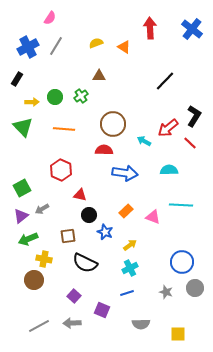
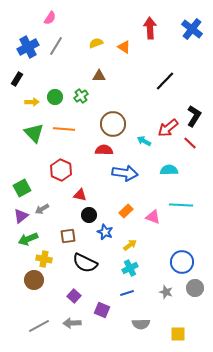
green triangle at (23, 127): moved 11 px right, 6 px down
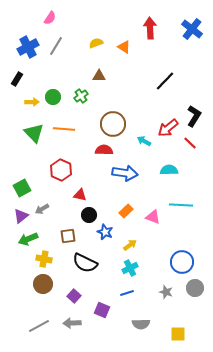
green circle at (55, 97): moved 2 px left
brown circle at (34, 280): moved 9 px right, 4 px down
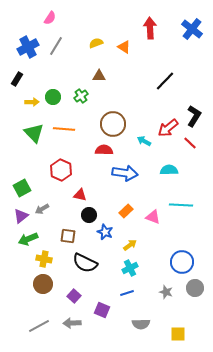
brown square at (68, 236): rotated 14 degrees clockwise
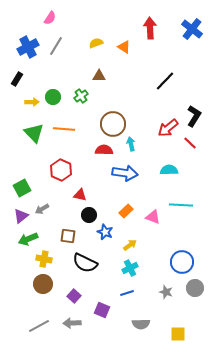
cyan arrow at (144, 141): moved 13 px left, 3 px down; rotated 48 degrees clockwise
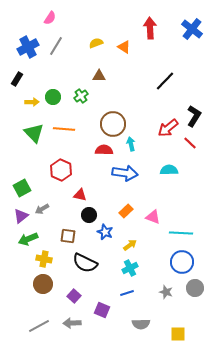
cyan line at (181, 205): moved 28 px down
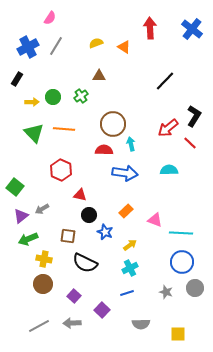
green square at (22, 188): moved 7 px left, 1 px up; rotated 24 degrees counterclockwise
pink triangle at (153, 217): moved 2 px right, 3 px down
purple square at (102, 310): rotated 21 degrees clockwise
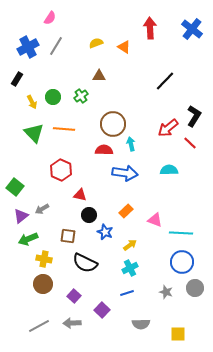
yellow arrow at (32, 102): rotated 64 degrees clockwise
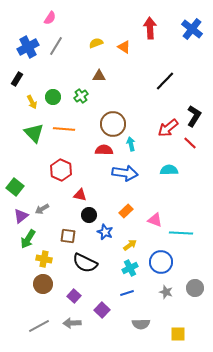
green arrow at (28, 239): rotated 36 degrees counterclockwise
blue circle at (182, 262): moved 21 px left
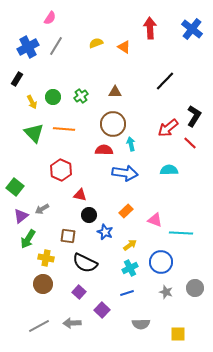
brown triangle at (99, 76): moved 16 px right, 16 px down
yellow cross at (44, 259): moved 2 px right, 1 px up
purple square at (74, 296): moved 5 px right, 4 px up
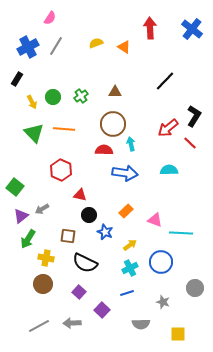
gray star at (166, 292): moved 3 px left, 10 px down
